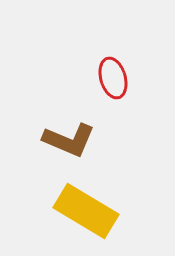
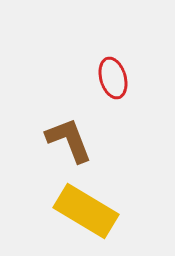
brown L-shape: rotated 134 degrees counterclockwise
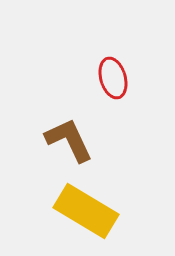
brown L-shape: rotated 4 degrees counterclockwise
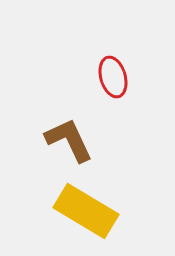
red ellipse: moved 1 px up
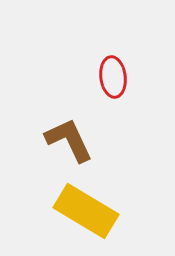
red ellipse: rotated 9 degrees clockwise
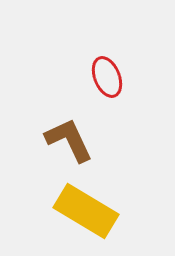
red ellipse: moved 6 px left; rotated 15 degrees counterclockwise
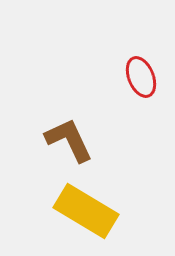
red ellipse: moved 34 px right
